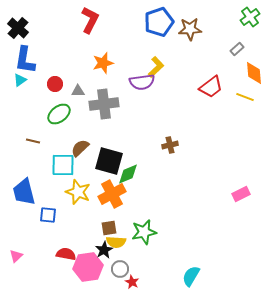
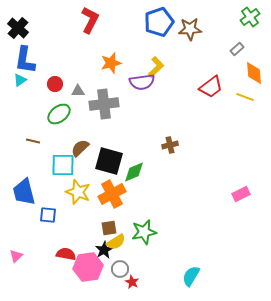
orange star: moved 8 px right
green diamond: moved 6 px right, 2 px up
yellow semicircle: rotated 36 degrees counterclockwise
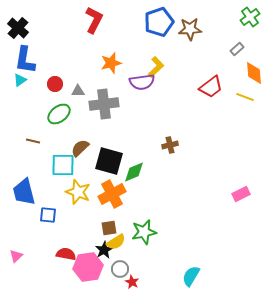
red L-shape: moved 4 px right
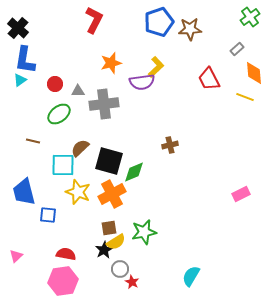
red trapezoid: moved 2 px left, 8 px up; rotated 100 degrees clockwise
pink hexagon: moved 25 px left, 14 px down
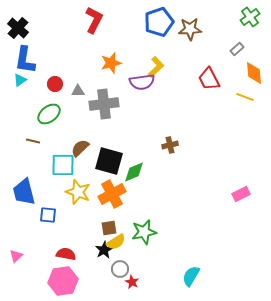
green ellipse: moved 10 px left
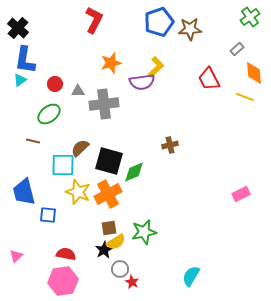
orange cross: moved 4 px left
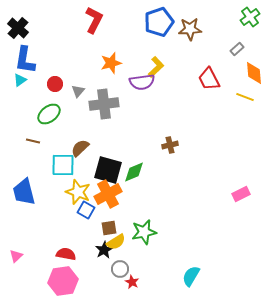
gray triangle: rotated 48 degrees counterclockwise
black square: moved 1 px left, 9 px down
blue square: moved 38 px right, 5 px up; rotated 24 degrees clockwise
